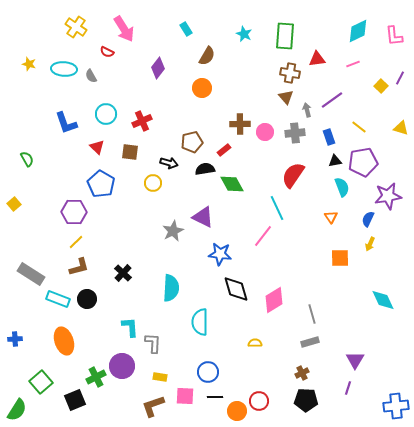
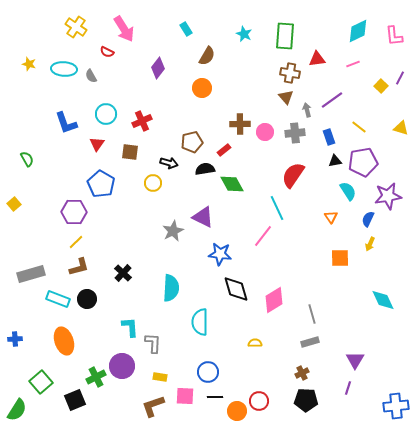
red triangle at (97, 147): moved 3 px up; rotated 21 degrees clockwise
cyan semicircle at (342, 187): moved 6 px right, 4 px down; rotated 12 degrees counterclockwise
gray rectangle at (31, 274): rotated 48 degrees counterclockwise
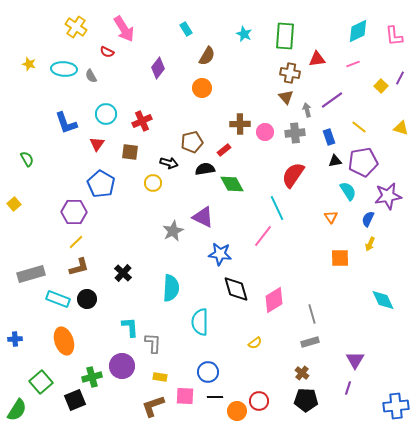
yellow semicircle at (255, 343): rotated 144 degrees clockwise
brown cross at (302, 373): rotated 24 degrees counterclockwise
green cross at (96, 377): moved 4 px left; rotated 12 degrees clockwise
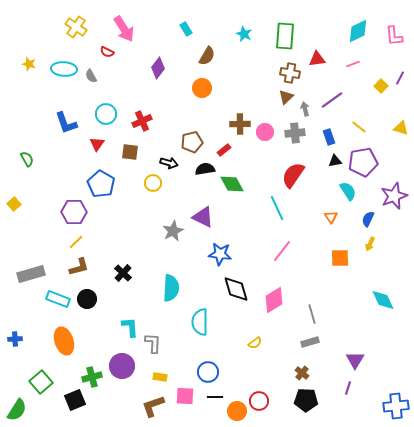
brown triangle at (286, 97): rotated 28 degrees clockwise
gray arrow at (307, 110): moved 2 px left, 1 px up
purple star at (388, 196): moved 6 px right; rotated 12 degrees counterclockwise
pink line at (263, 236): moved 19 px right, 15 px down
